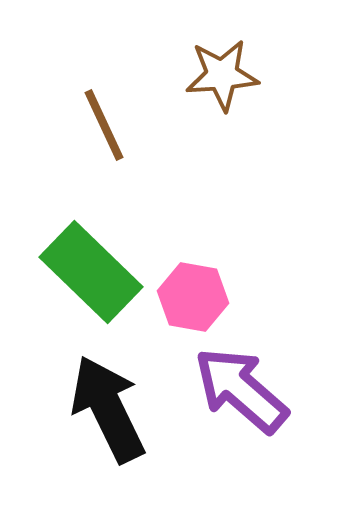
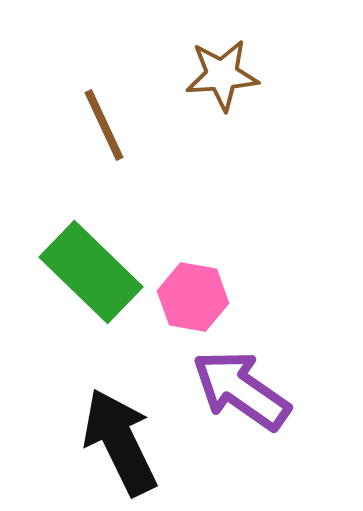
purple arrow: rotated 6 degrees counterclockwise
black arrow: moved 12 px right, 33 px down
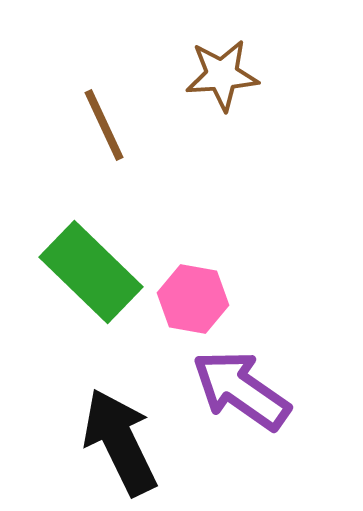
pink hexagon: moved 2 px down
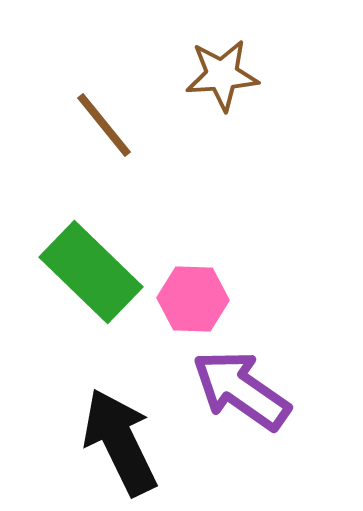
brown line: rotated 14 degrees counterclockwise
pink hexagon: rotated 8 degrees counterclockwise
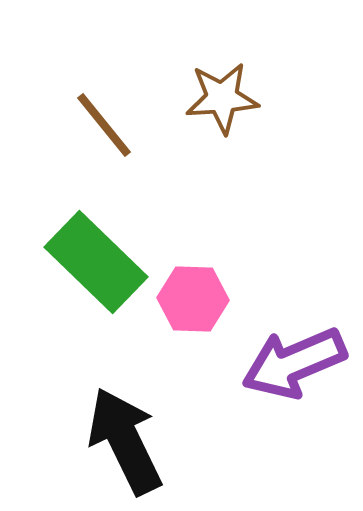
brown star: moved 23 px down
green rectangle: moved 5 px right, 10 px up
purple arrow: moved 53 px right, 27 px up; rotated 58 degrees counterclockwise
black arrow: moved 5 px right, 1 px up
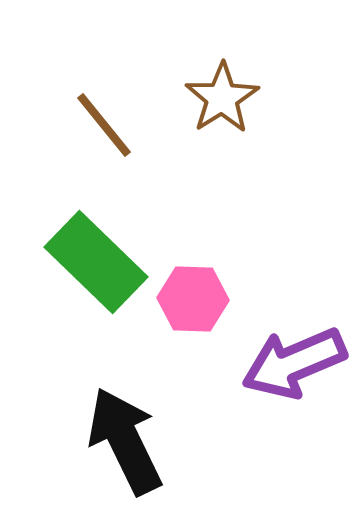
brown star: rotated 28 degrees counterclockwise
